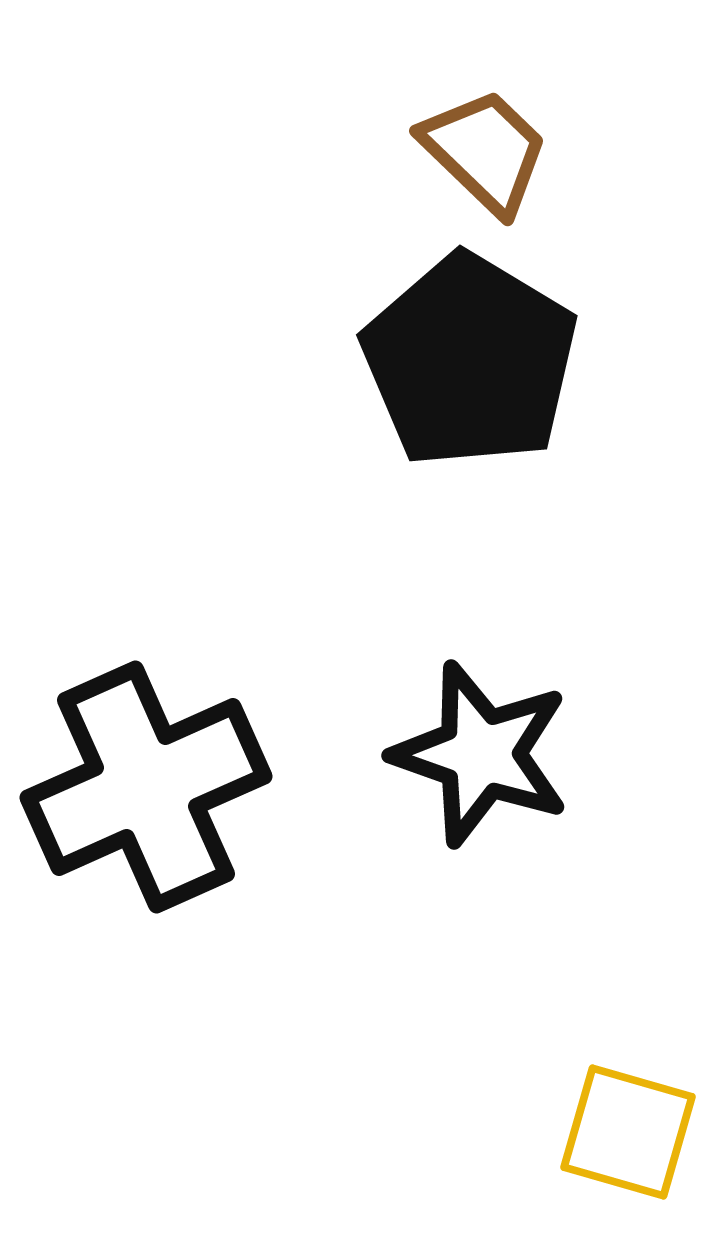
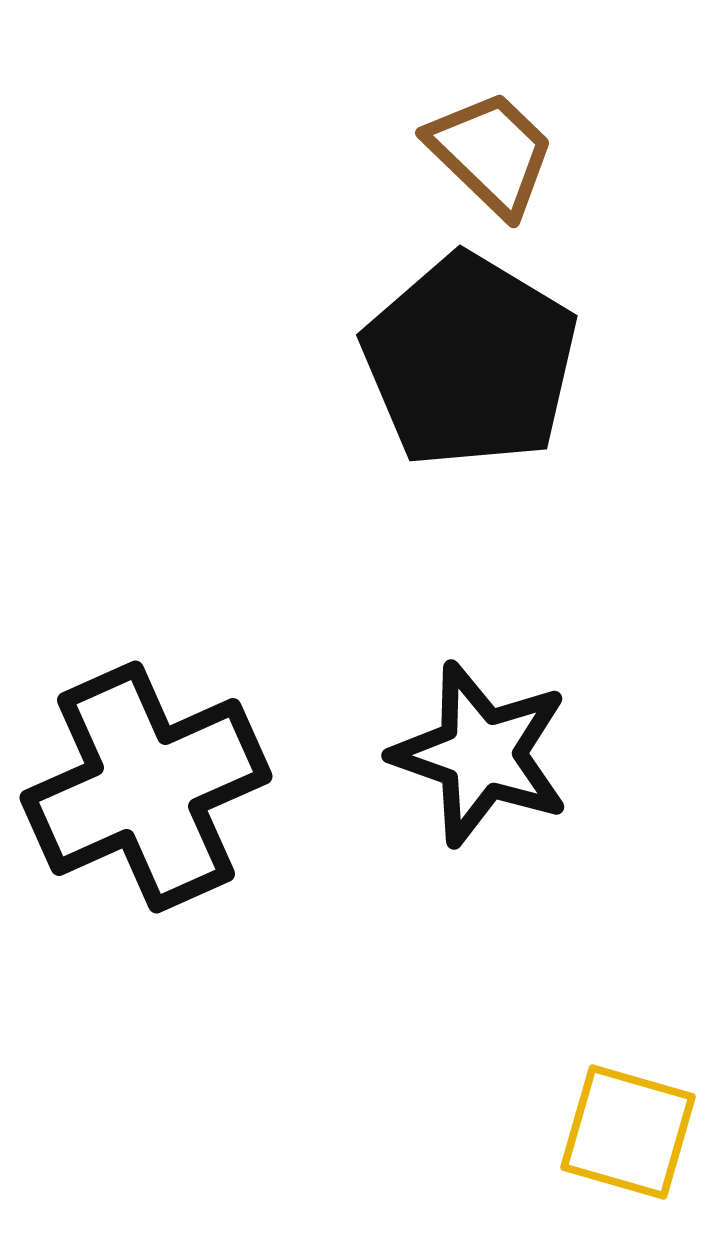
brown trapezoid: moved 6 px right, 2 px down
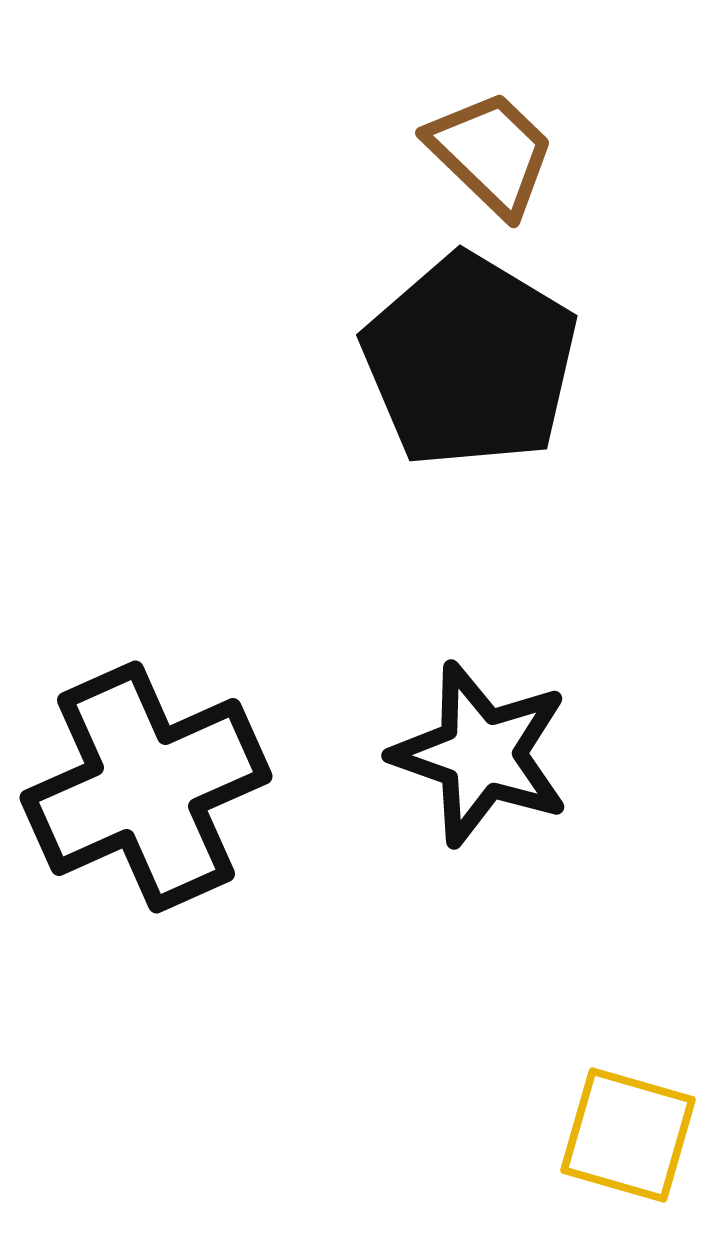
yellow square: moved 3 px down
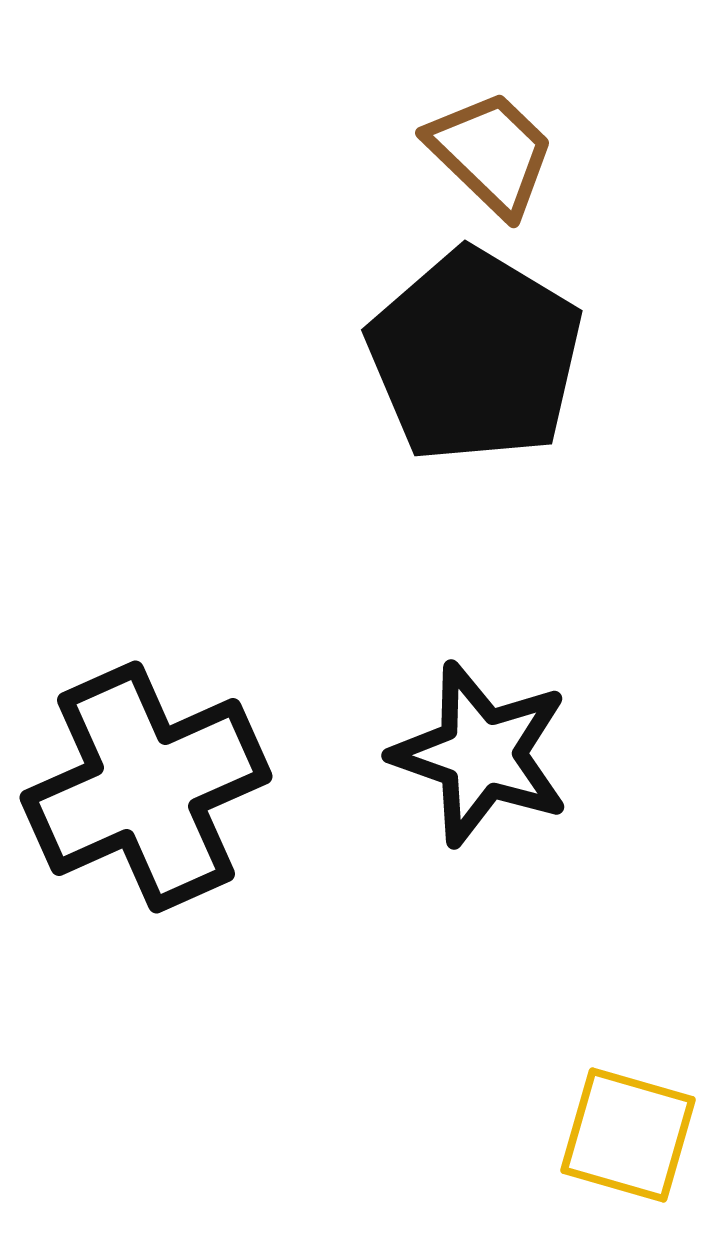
black pentagon: moved 5 px right, 5 px up
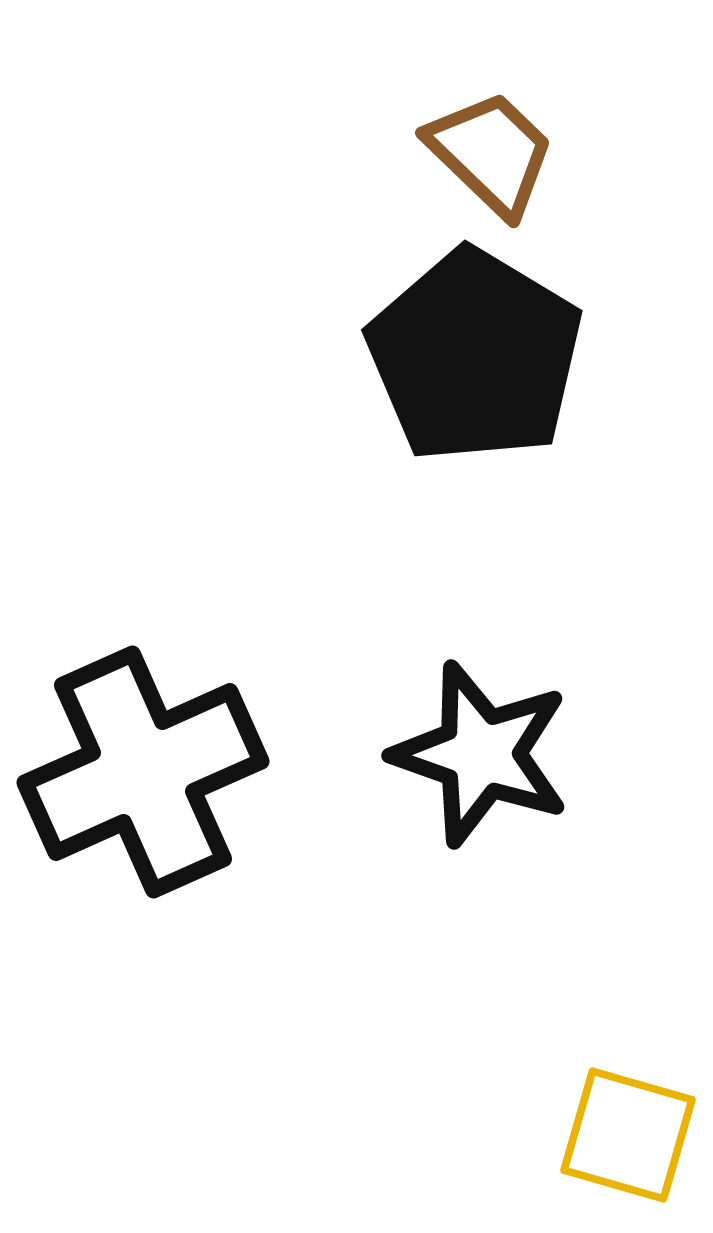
black cross: moved 3 px left, 15 px up
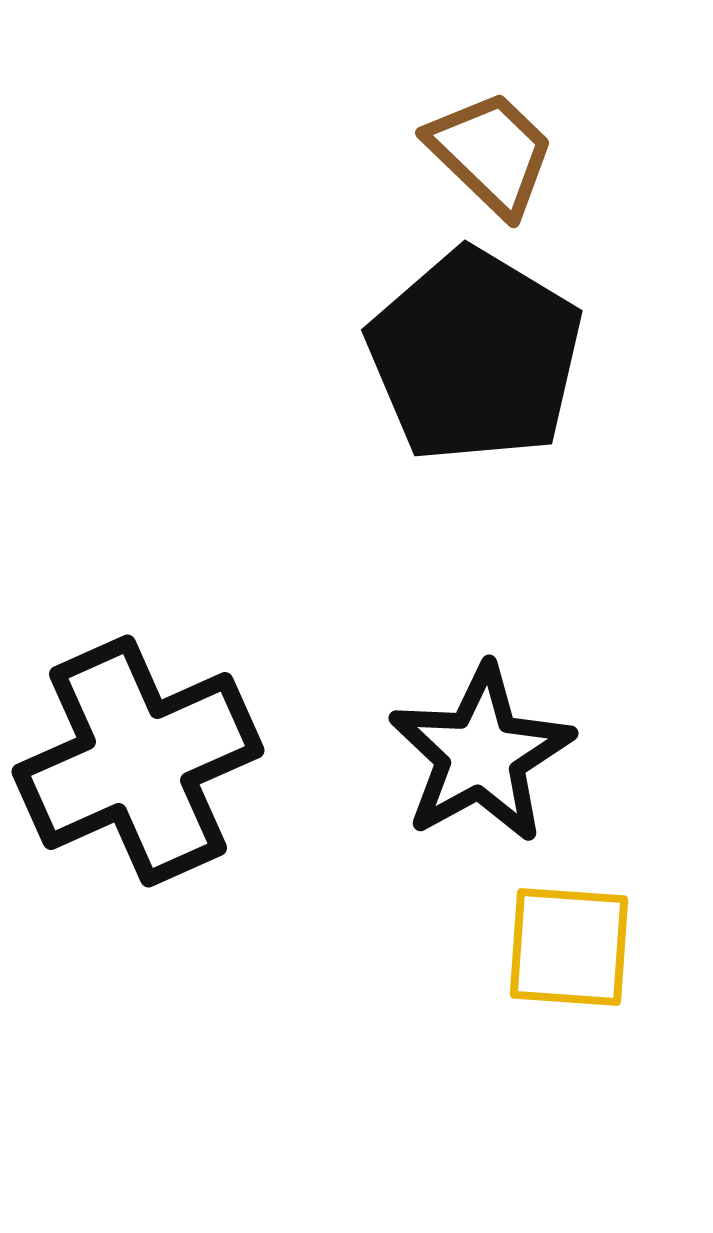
black star: rotated 24 degrees clockwise
black cross: moved 5 px left, 11 px up
yellow square: moved 59 px left, 188 px up; rotated 12 degrees counterclockwise
